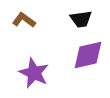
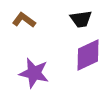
purple diamond: rotated 12 degrees counterclockwise
purple star: rotated 12 degrees counterclockwise
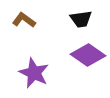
purple diamond: rotated 60 degrees clockwise
purple star: rotated 12 degrees clockwise
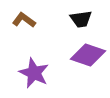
purple diamond: rotated 16 degrees counterclockwise
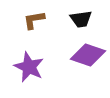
brown L-shape: moved 10 px right; rotated 45 degrees counterclockwise
purple star: moved 5 px left, 6 px up
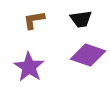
purple star: rotated 8 degrees clockwise
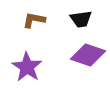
brown L-shape: rotated 20 degrees clockwise
purple star: moved 2 px left
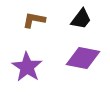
black trapezoid: rotated 45 degrees counterclockwise
purple diamond: moved 5 px left, 3 px down; rotated 8 degrees counterclockwise
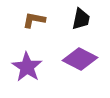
black trapezoid: rotated 25 degrees counterclockwise
purple diamond: moved 3 px left, 1 px down; rotated 16 degrees clockwise
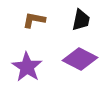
black trapezoid: moved 1 px down
